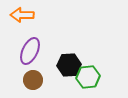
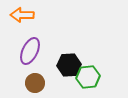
brown circle: moved 2 px right, 3 px down
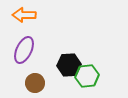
orange arrow: moved 2 px right
purple ellipse: moved 6 px left, 1 px up
green hexagon: moved 1 px left, 1 px up
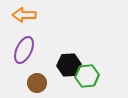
brown circle: moved 2 px right
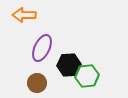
purple ellipse: moved 18 px right, 2 px up
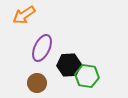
orange arrow: rotated 35 degrees counterclockwise
green hexagon: rotated 15 degrees clockwise
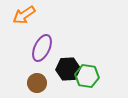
black hexagon: moved 1 px left, 4 px down
